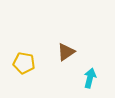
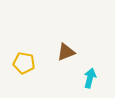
brown triangle: rotated 12 degrees clockwise
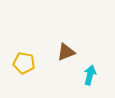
cyan arrow: moved 3 px up
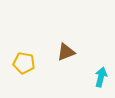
cyan arrow: moved 11 px right, 2 px down
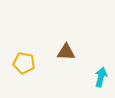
brown triangle: rotated 24 degrees clockwise
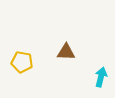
yellow pentagon: moved 2 px left, 1 px up
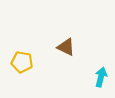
brown triangle: moved 5 px up; rotated 24 degrees clockwise
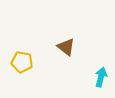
brown triangle: rotated 12 degrees clockwise
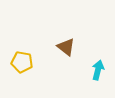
cyan arrow: moved 3 px left, 7 px up
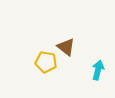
yellow pentagon: moved 24 px right
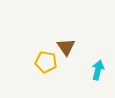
brown triangle: rotated 18 degrees clockwise
